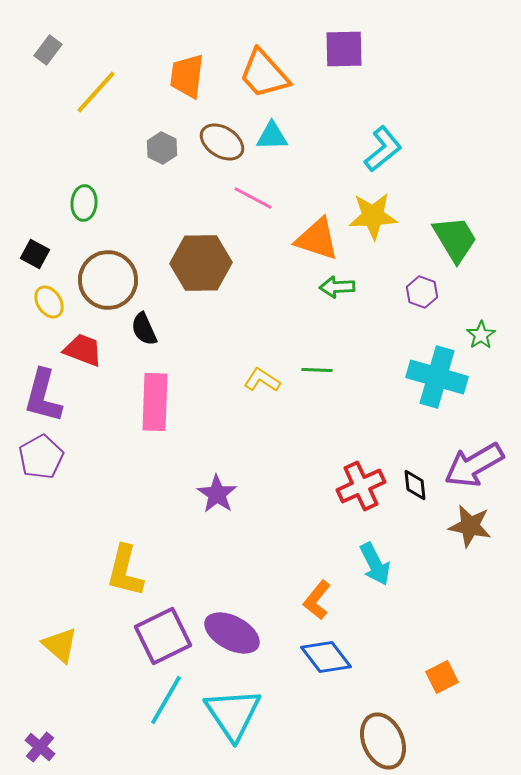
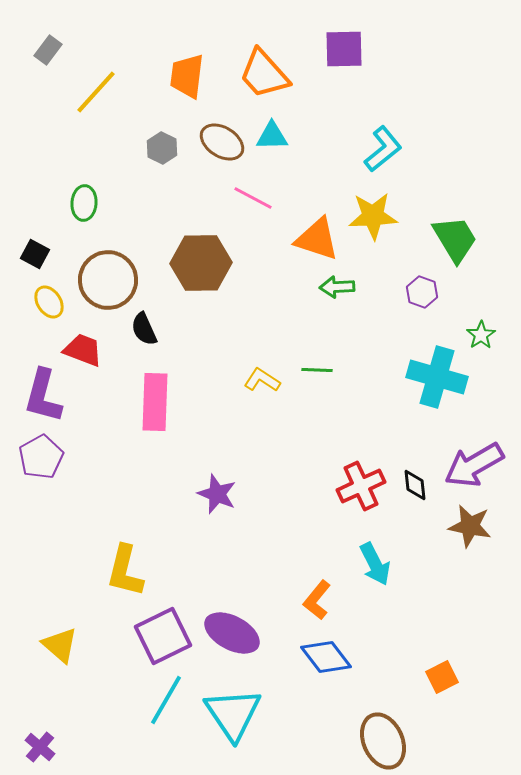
purple star at (217, 494): rotated 12 degrees counterclockwise
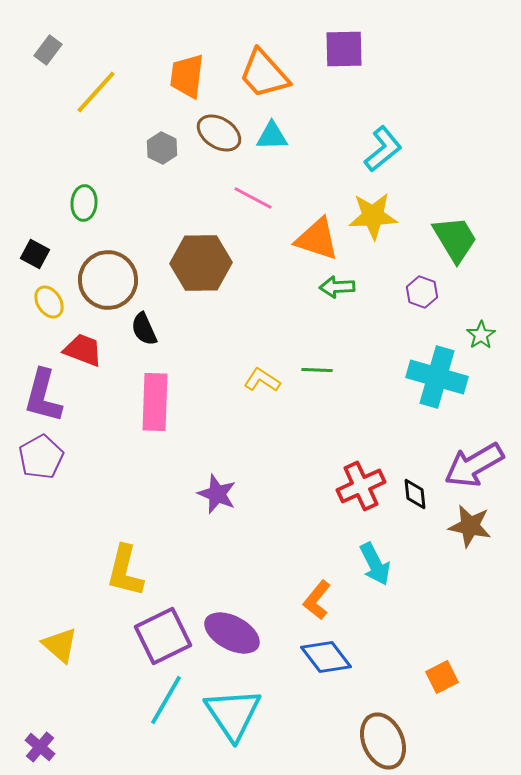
brown ellipse at (222, 142): moved 3 px left, 9 px up
black diamond at (415, 485): moved 9 px down
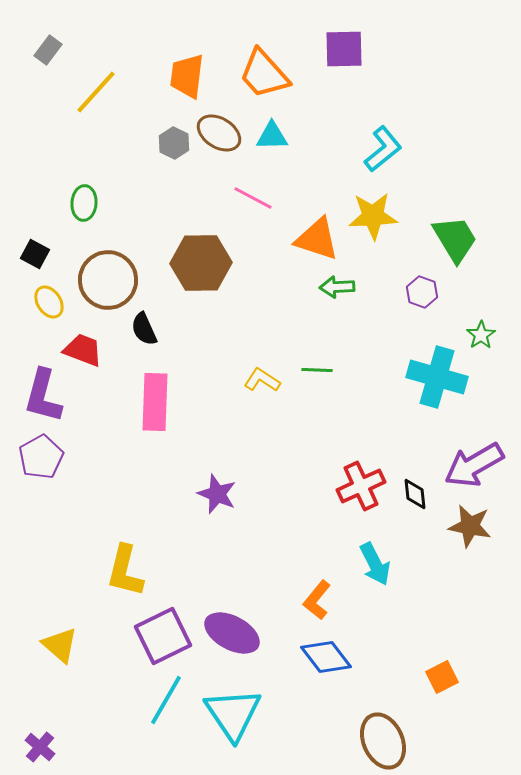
gray hexagon at (162, 148): moved 12 px right, 5 px up
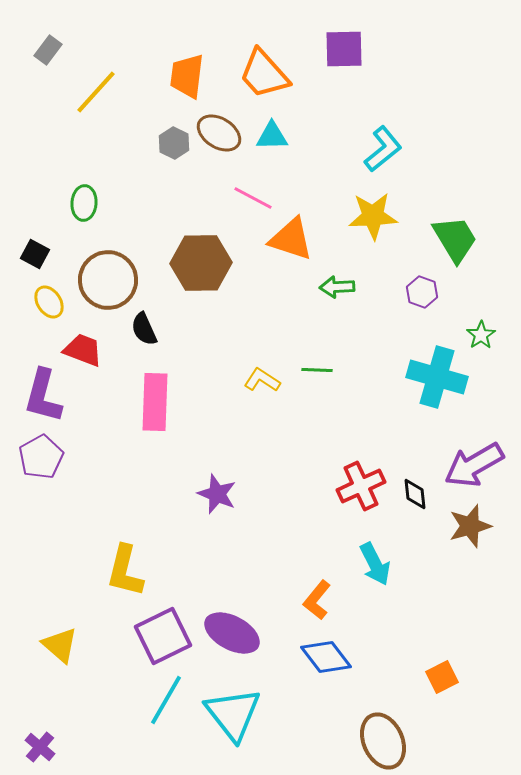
orange triangle at (317, 239): moved 26 px left
brown star at (470, 526): rotated 27 degrees counterclockwise
cyan triangle at (233, 714): rotated 4 degrees counterclockwise
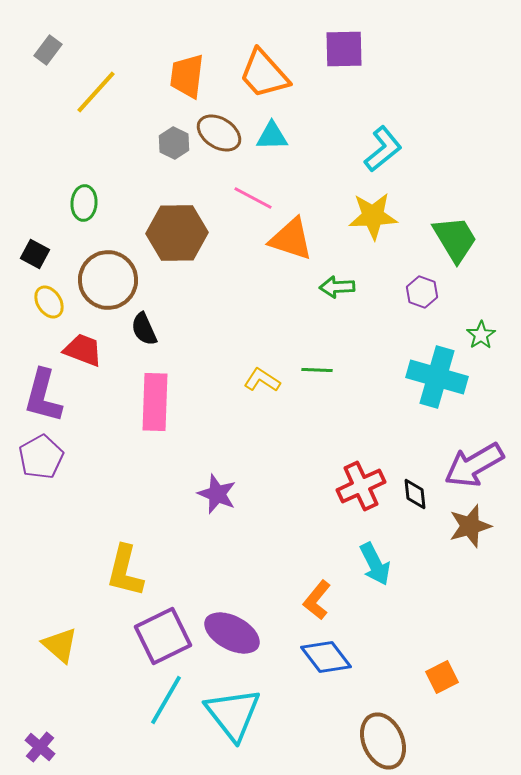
brown hexagon at (201, 263): moved 24 px left, 30 px up
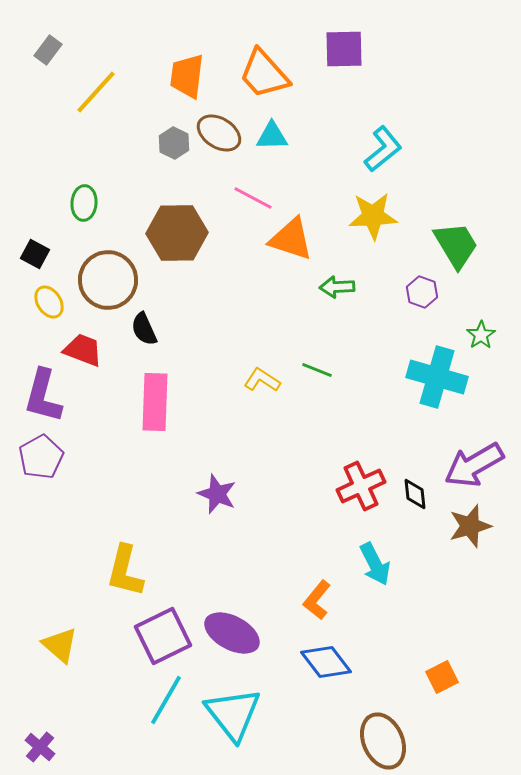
green trapezoid at (455, 239): moved 1 px right, 6 px down
green line at (317, 370): rotated 20 degrees clockwise
blue diamond at (326, 657): moved 5 px down
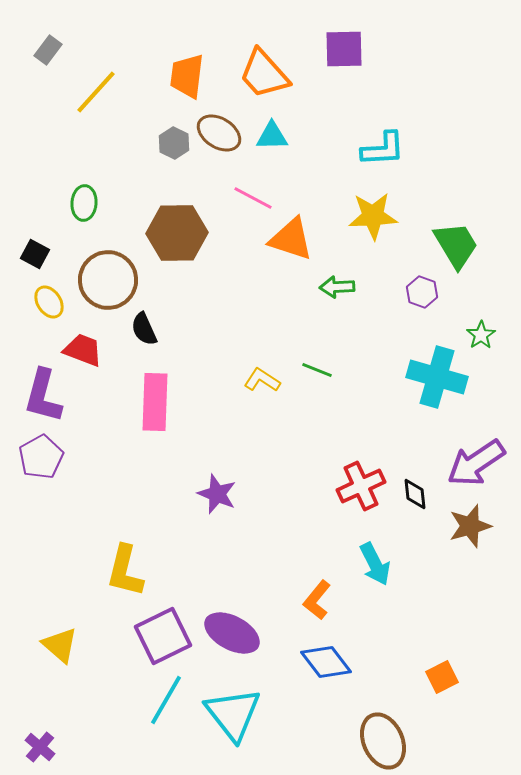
cyan L-shape at (383, 149): rotated 36 degrees clockwise
purple arrow at (474, 465): moved 2 px right, 2 px up; rotated 4 degrees counterclockwise
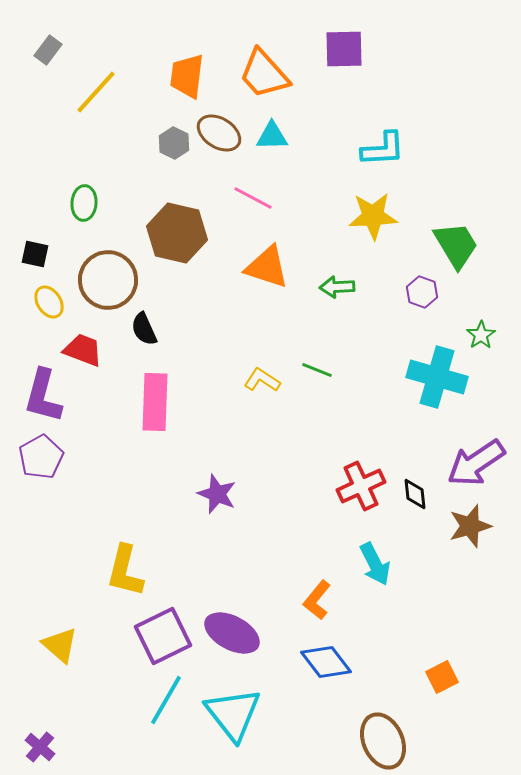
brown hexagon at (177, 233): rotated 14 degrees clockwise
orange triangle at (291, 239): moved 24 px left, 28 px down
black square at (35, 254): rotated 16 degrees counterclockwise
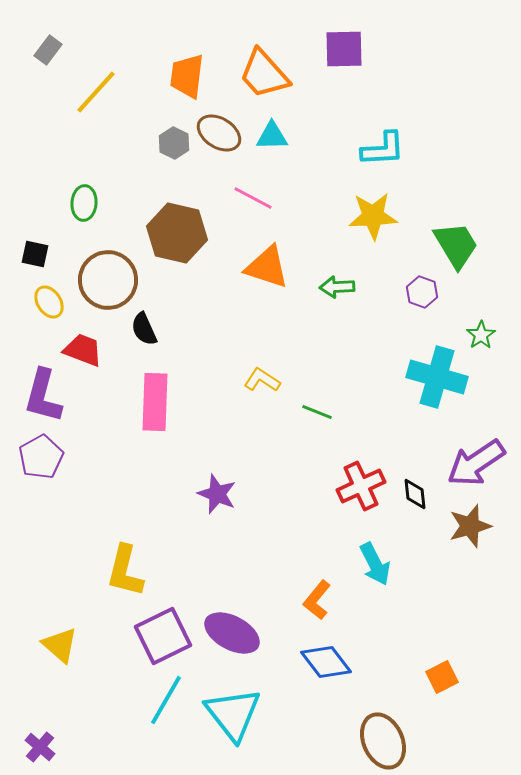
green line at (317, 370): moved 42 px down
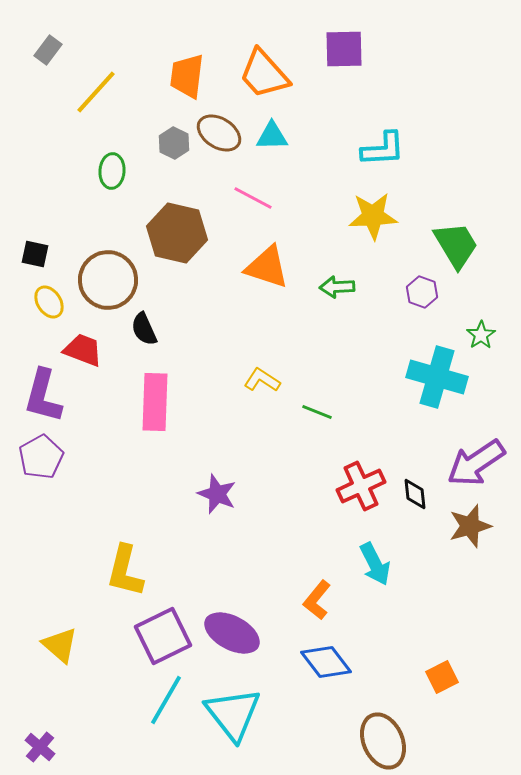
green ellipse at (84, 203): moved 28 px right, 32 px up
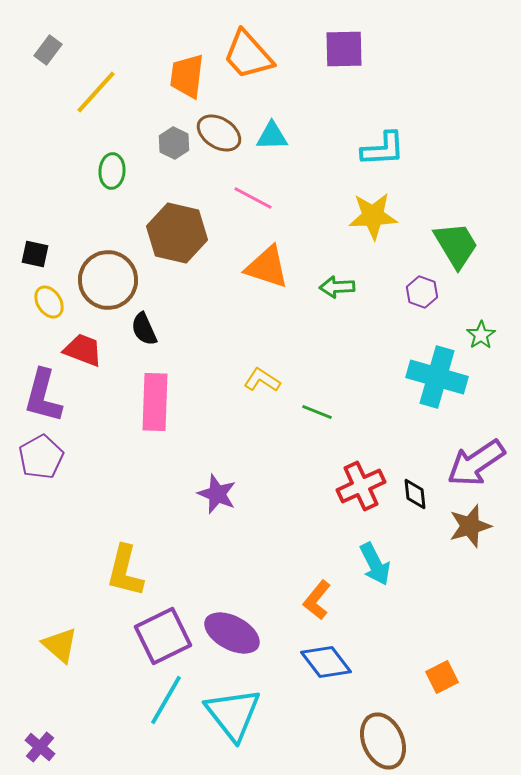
orange trapezoid at (264, 74): moved 16 px left, 19 px up
